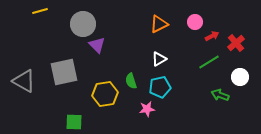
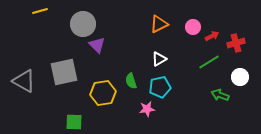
pink circle: moved 2 px left, 5 px down
red cross: rotated 24 degrees clockwise
yellow hexagon: moved 2 px left, 1 px up
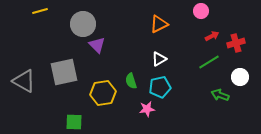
pink circle: moved 8 px right, 16 px up
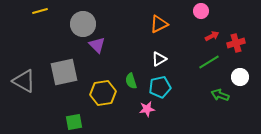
green square: rotated 12 degrees counterclockwise
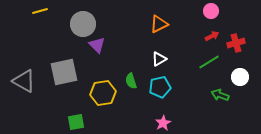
pink circle: moved 10 px right
pink star: moved 16 px right, 14 px down; rotated 21 degrees counterclockwise
green square: moved 2 px right
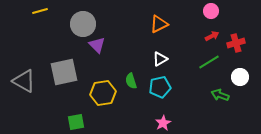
white triangle: moved 1 px right
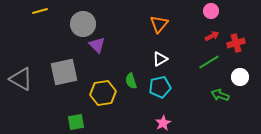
orange triangle: rotated 24 degrees counterclockwise
gray triangle: moved 3 px left, 2 px up
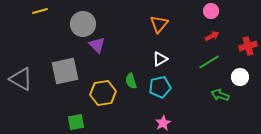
red cross: moved 12 px right, 3 px down
gray square: moved 1 px right, 1 px up
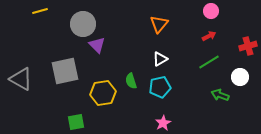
red arrow: moved 3 px left
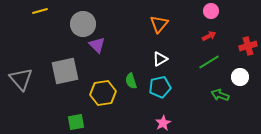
gray triangle: rotated 20 degrees clockwise
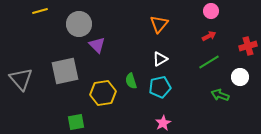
gray circle: moved 4 px left
